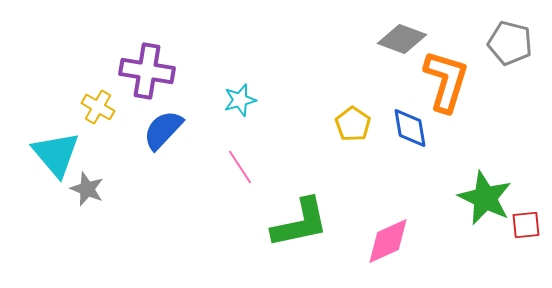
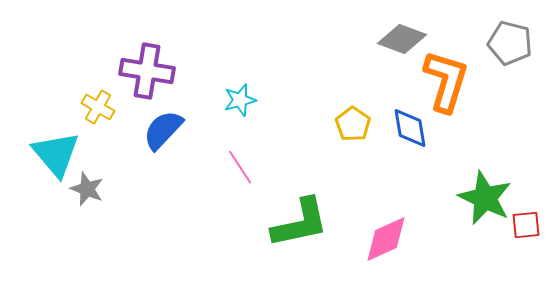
pink diamond: moved 2 px left, 2 px up
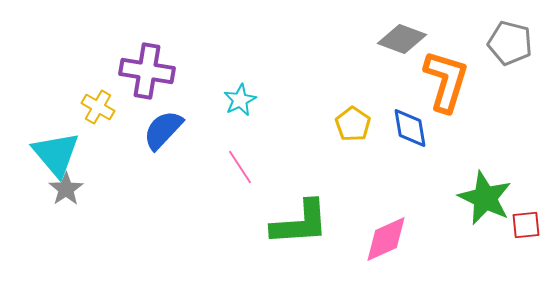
cyan star: rotated 12 degrees counterclockwise
gray star: moved 21 px left; rotated 16 degrees clockwise
green L-shape: rotated 8 degrees clockwise
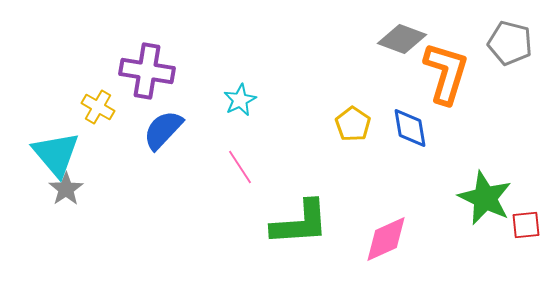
orange L-shape: moved 8 px up
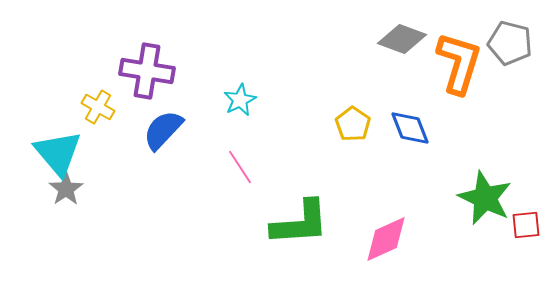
orange L-shape: moved 13 px right, 10 px up
blue diamond: rotated 12 degrees counterclockwise
cyan triangle: moved 2 px right, 1 px up
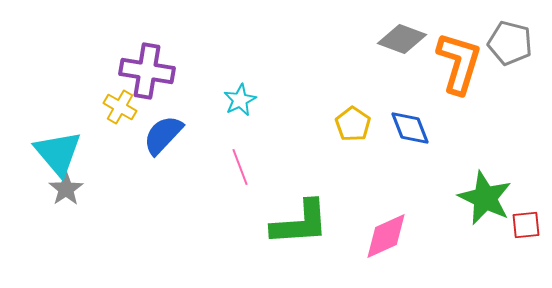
yellow cross: moved 22 px right
blue semicircle: moved 5 px down
pink line: rotated 12 degrees clockwise
pink diamond: moved 3 px up
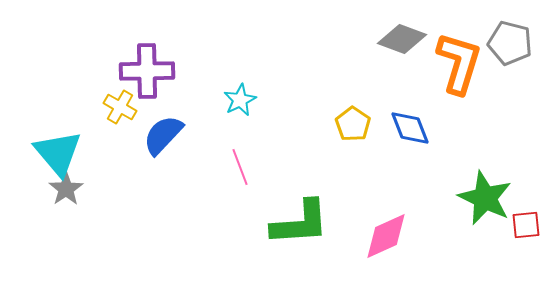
purple cross: rotated 10 degrees counterclockwise
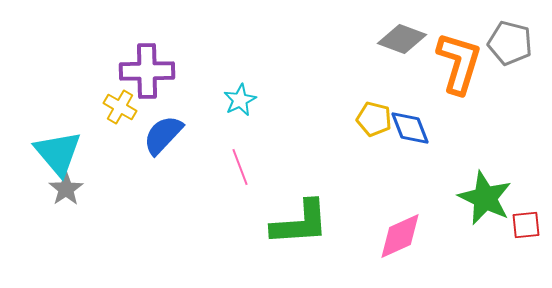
yellow pentagon: moved 21 px right, 5 px up; rotated 20 degrees counterclockwise
pink diamond: moved 14 px right
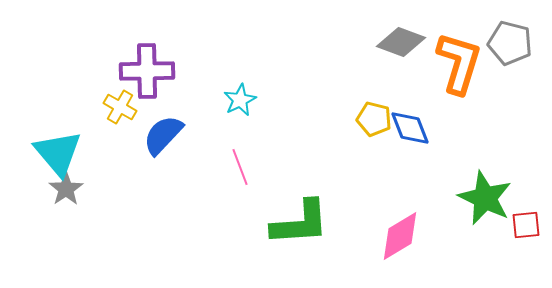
gray diamond: moved 1 px left, 3 px down
pink diamond: rotated 6 degrees counterclockwise
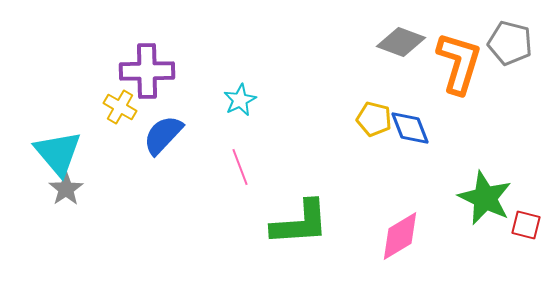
red square: rotated 20 degrees clockwise
